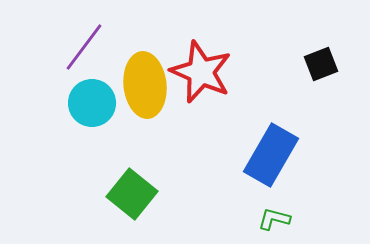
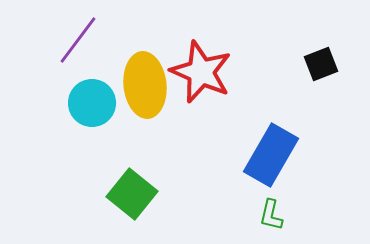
purple line: moved 6 px left, 7 px up
green L-shape: moved 3 px left, 4 px up; rotated 92 degrees counterclockwise
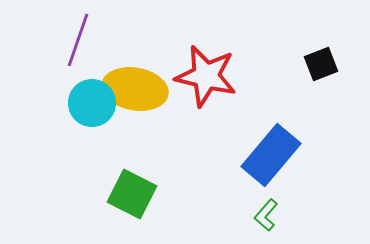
purple line: rotated 18 degrees counterclockwise
red star: moved 5 px right, 4 px down; rotated 10 degrees counterclockwise
yellow ellipse: moved 10 px left, 4 px down; rotated 74 degrees counterclockwise
blue rectangle: rotated 10 degrees clockwise
green square: rotated 12 degrees counterclockwise
green L-shape: moved 5 px left; rotated 28 degrees clockwise
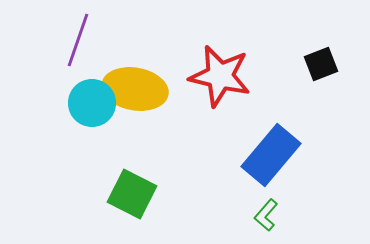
red star: moved 14 px right
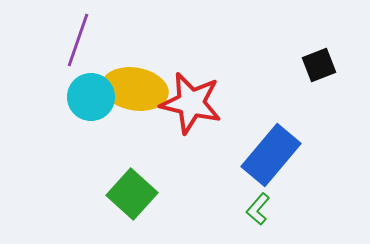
black square: moved 2 px left, 1 px down
red star: moved 29 px left, 27 px down
cyan circle: moved 1 px left, 6 px up
green square: rotated 15 degrees clockwise
green L-shape: moved 8 px left, 6 px up
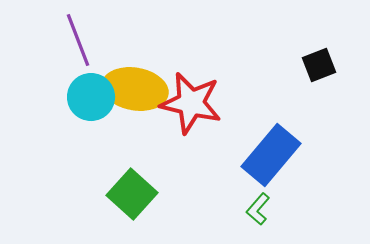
purple line: rotated 40 degrees counterclockwise
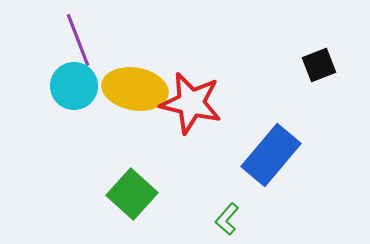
cyan circle: moved 17 px left, 11 px up
green L-shape: moved 31 px left, 10 px down
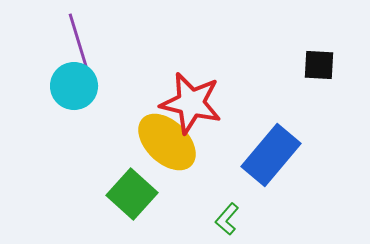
purple line: rotated 4 degrees clockwise
black square: rotated 24 degrees clockwise
yellow ellipse: moved 32 px right, 53 px down; rotated 34 degrees clockwise
